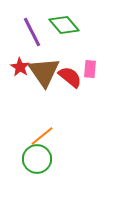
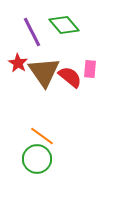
red star: moved 2 px left, 4 px up
orange line: rotated 75 degrees clockwise
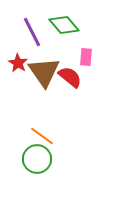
pink rectangle: moved 4 px left, 12 px up
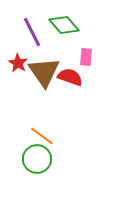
red semicircle: rotated 20 degrees counterclockwise
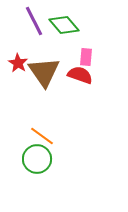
purple line: moved 2 px right, 11 px up
red semicircle: moved 10 px right, 2 px up
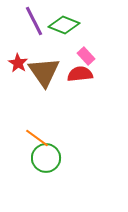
green diamond: rotated 28 degrees counterclockwise
pink rectangle: moved 1 px up; rotated 48 degrees counterclockwise
red semicircle: moved 1 px up; rotated 25 degrees counterclockwise
orange line: moved 5 px left, 2 px down
green circle: moved 9 px right, 1 px up
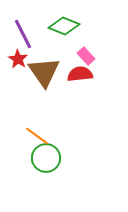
purple line: moved 11 px left, 13 px down
green diamond: moved 1 px down
red star: moved 4 px up
orange line: moved 2 px up
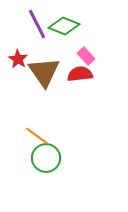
purple line: moved 14 px right, 10 px up
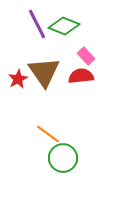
red star: moved 20 px down; rotated 12 degrees clockwise
red semicircle: moved 1 px right, 2 px down
orange line: moved 11 px right, 2 px up
green circle: moved 17 px right
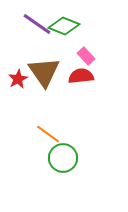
purple line: rotated 28 degrees counterclockwise
